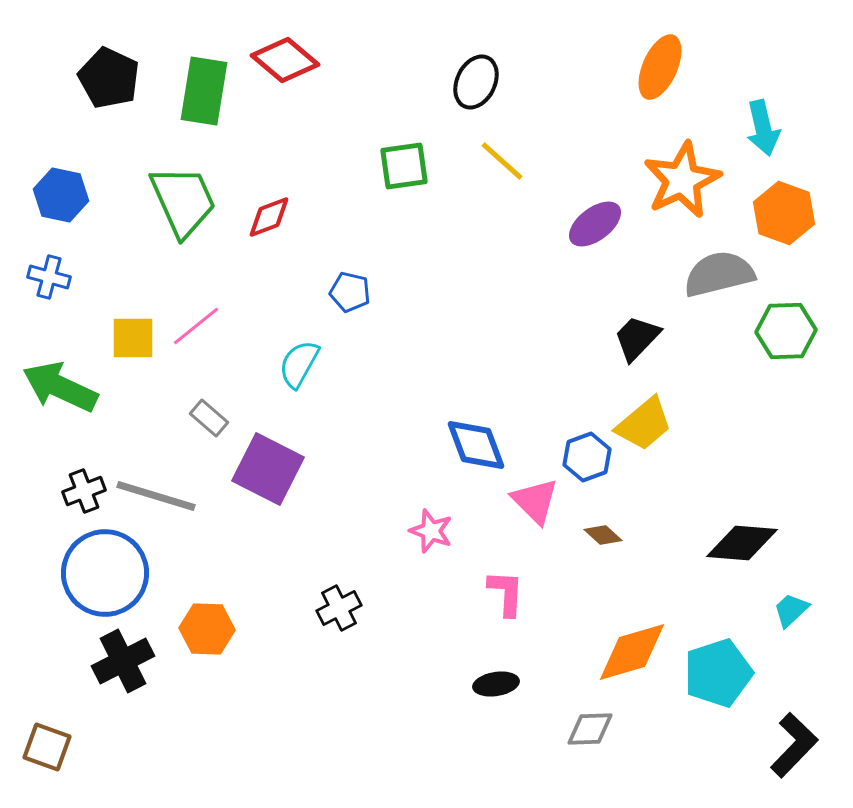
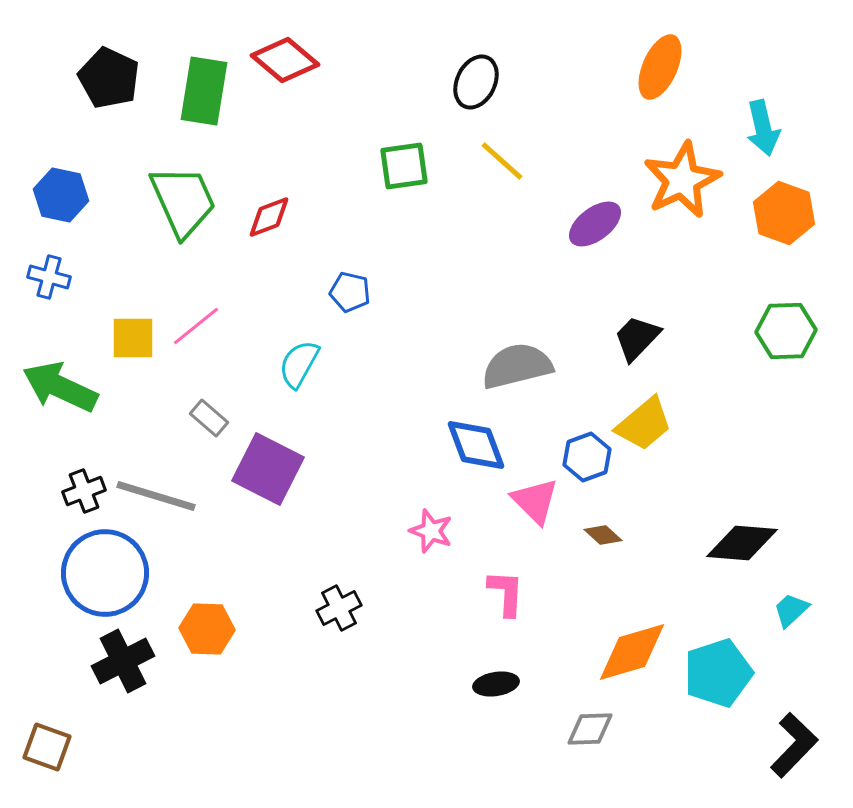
gray semicircle at (719, 274): moved 202 px left, 92 px down
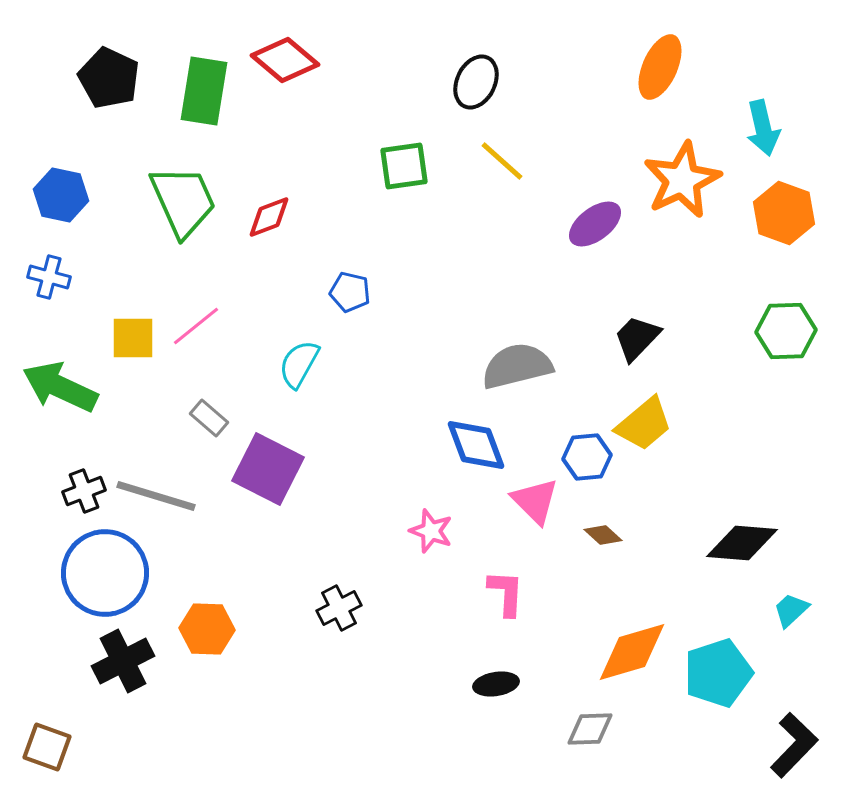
blue hexagon at (587, 457): rotated 15 degrees clockwise
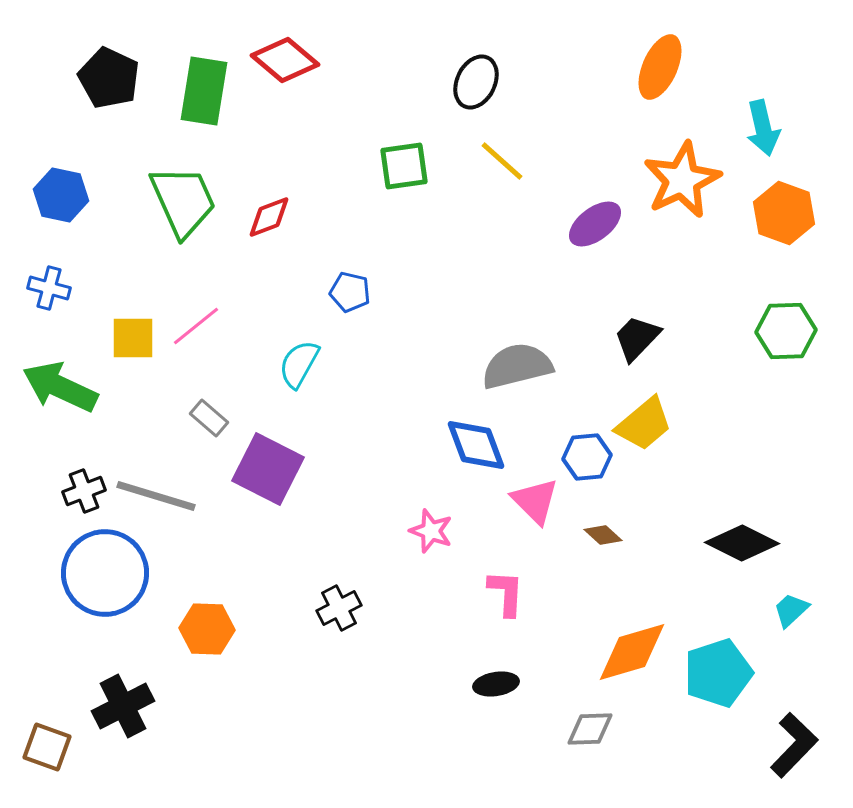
blue cross at (49, 277): moved 11 px down
black diamond at (742, 543): rotated 22 degrees clockwise
black cross at (123, 661): moved 45 px down
